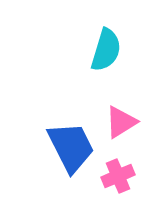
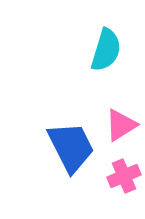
pink triangle: moved 3 px down
pink cross: moved 6 px right
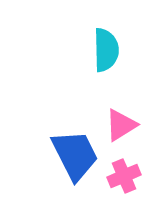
cyan semicircle: rotated 18 degrees counterclockwise
blue trapezoid: moved 4 px right, 8 px down
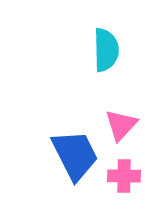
pink triangle: rotated 15 degrees counterclockwise
pink cross: rotated 24 degrees clockwise
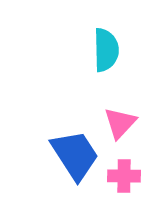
pink triangle: moved 1 px left, 2 px up
blue trapezoid: rotated 6 degrees counterclockwise
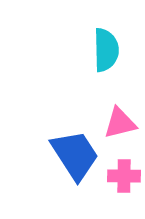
pink triangle: rotated 33 degrees clockwise
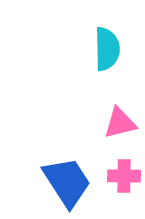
cyan semicircle: moved 1 px right, 1 px up
blue trapezoid: moved 8 px left, 27 px down
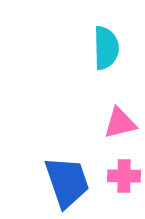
cyan semicircle: moved 1 px left, 1 px up
blue trapezoid: rotated 14 degrees clockwise
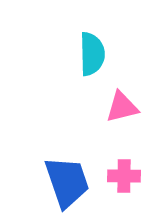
cyan semicircle: moved 14 px left, 6 px down
pink triangle: moved 2 px right, 16 px up
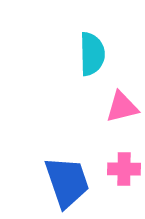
pink cross: moved 7 px up
